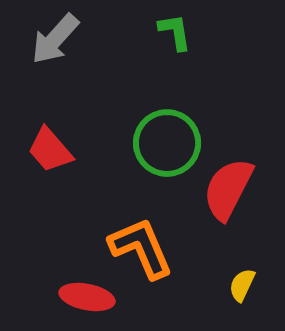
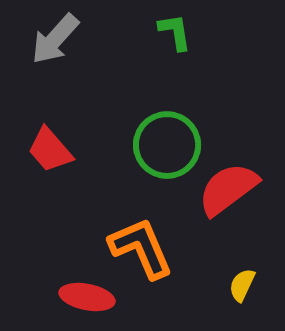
green circle: moved 2 px down
red semicircle: rotated 26 degrees clockwise
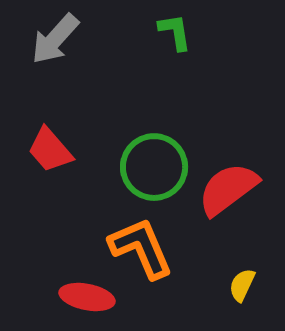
green circle: moved 13 px left, 22 px down
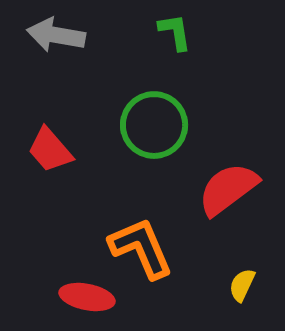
gray arrow: moved 1 px right, 4 px up; rotated 58 degrees clockwise
green circle: moved 42 px up
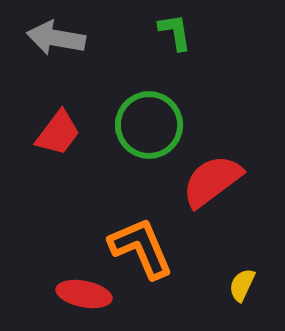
gray arrow: moved 3 px down
green circle: moved 5 px left
red trapezoid: moved 8 px right, 17 px up; rotated 102 degrees counterclockwise
red semicircle: moved 16 px left, 8 px up
red ellipse: moved 3 px left, 3 px up
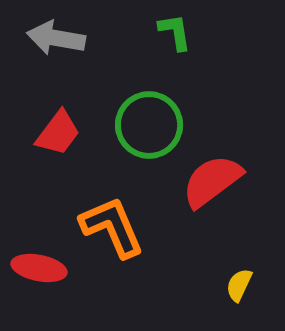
orange L-shape: moved 29 px left, 21 px up
yellow semicircle: moved 3 px left
red ellipse: moved 45 px left, 26 px up
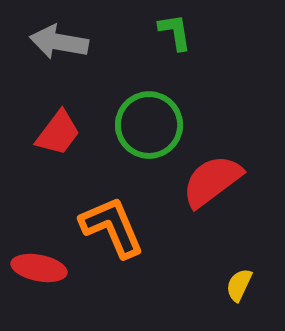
gray arrow: moved 3 px right, 4 px down
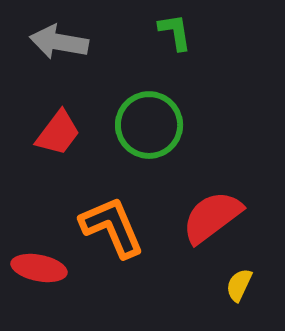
red semicircle: moved 36 px down
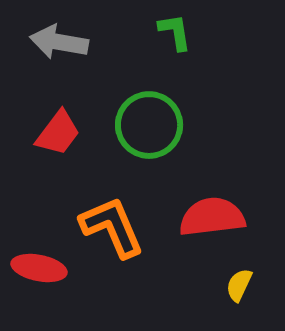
red semicircle: rotated 30 degrees clockwise
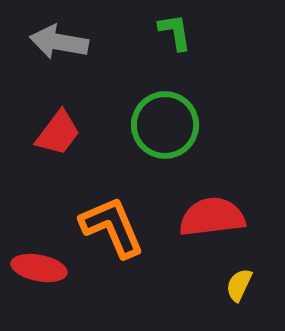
green circle: moved 16 px right
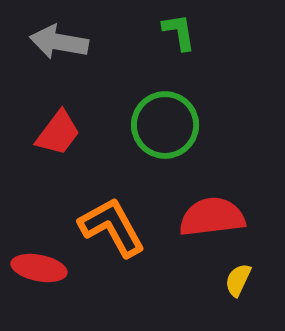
green L-shape: moved 4 px right
orange L-shape: rotated 6 degrees counterclockwise
yellow semicircle: moved 1 px left, 5 px up
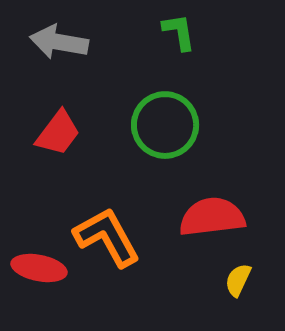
orange L-shape: moved 5 px left, 10 px down
